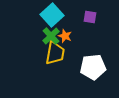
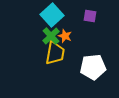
purple square: moved 1 px up
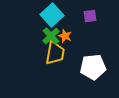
purple square: rotated 16 degrees counterclockwise
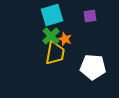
cyan square: rotated 25 degrees clockwise
orange star: moved 3 px down
white pentagon: rotated 10 degrees clockwise
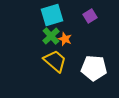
purple square: rotated 24 degrees counterclockwise
yellow trapezoid: moved 8 px down; rotated 60 degrees counterclockwise
white pentagon: moved 1 px right, 1 px down
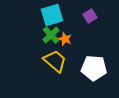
green cross: moved 1 px up
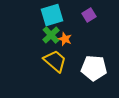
purple square: moved 1 px left, 1 px up
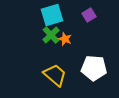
yellow trapezoid: moved 14 px down
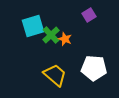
cyan square: moved 19 px left, 11 px down
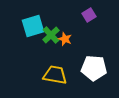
yellow trapezoid: rotated 30 degrees counterclockwise
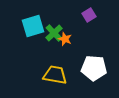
green cross: moved 3 px right, 2 px up
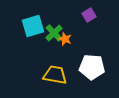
white pentagon: moved 2 px left, 1 px up
